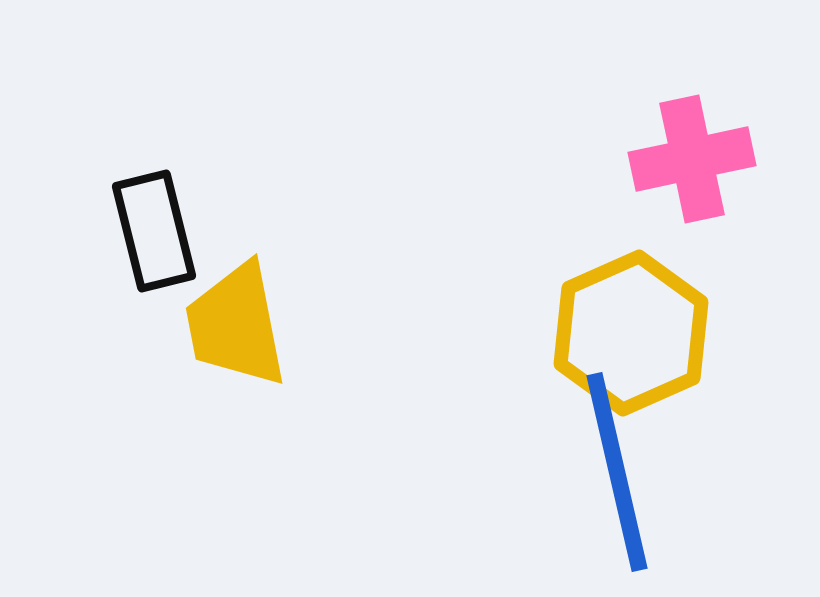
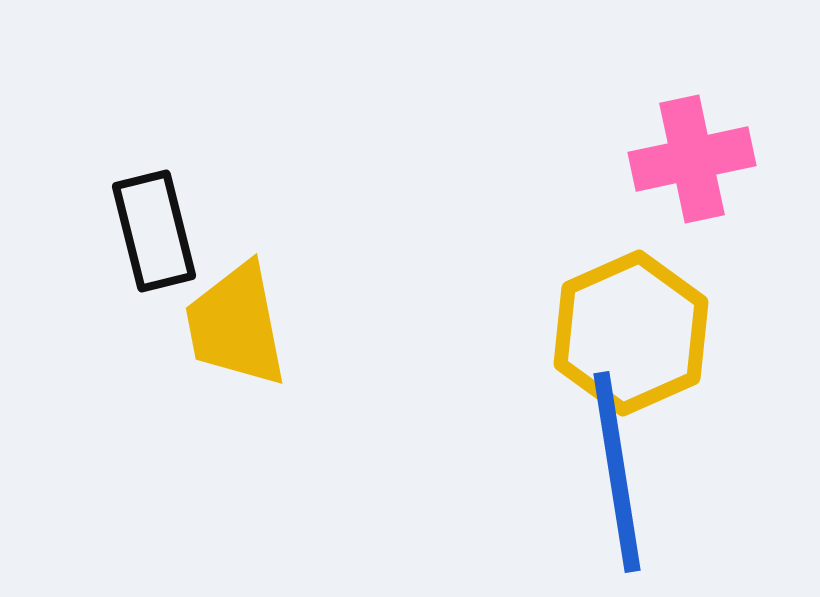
blue line: rotated 4 degrees clockwise
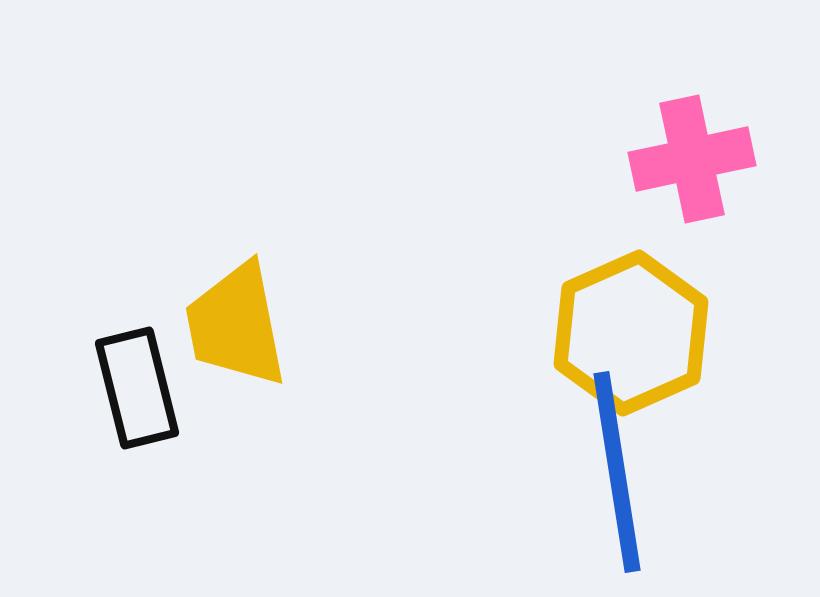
black rectangle: moved 17 px left, 157 px down
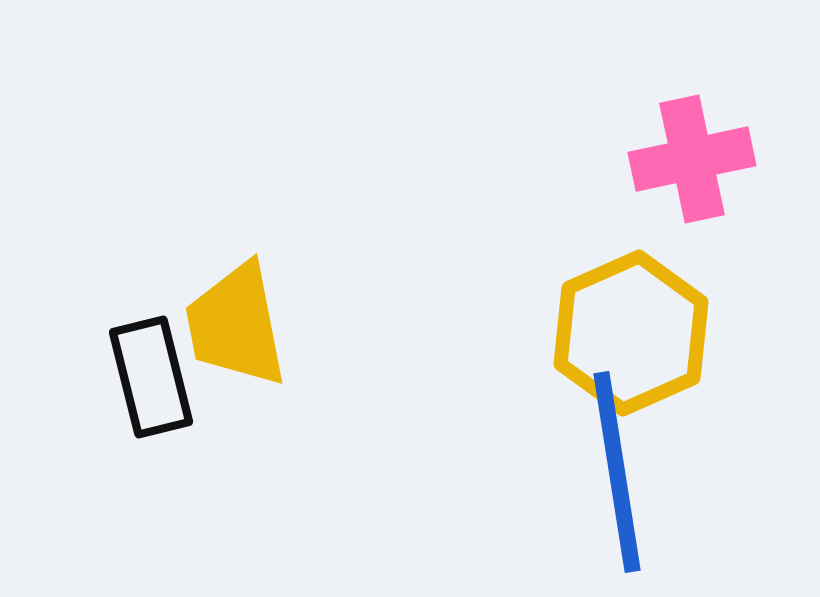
black rectangle: moved 14 px right, 11 px up
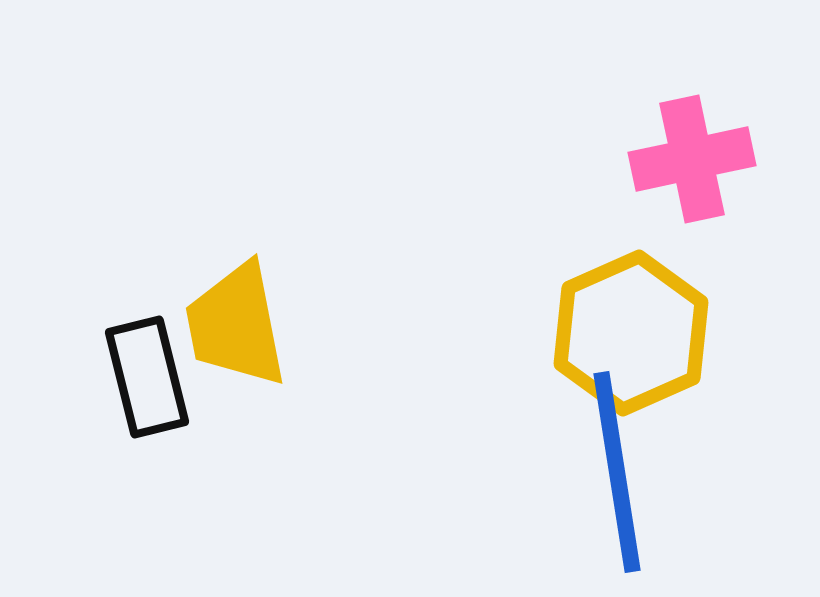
black rectangle: moved 4 px left
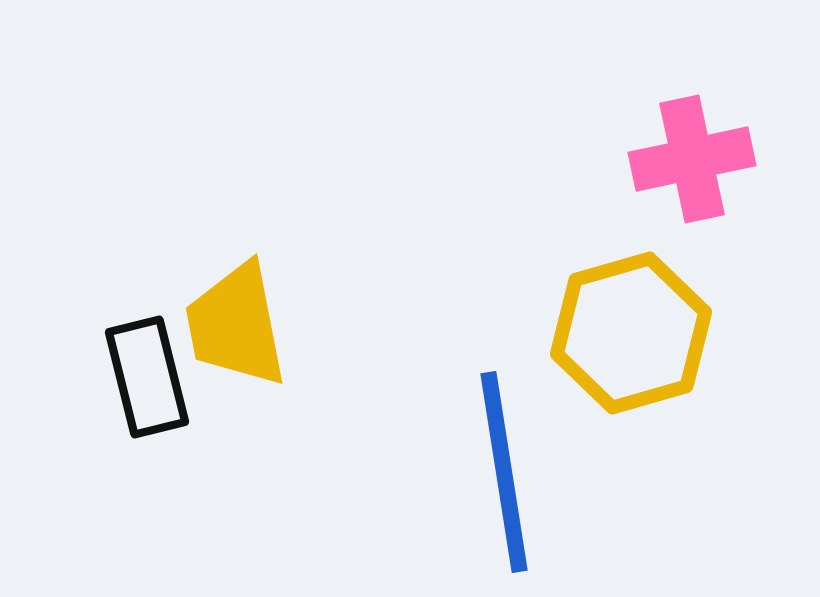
yellow hexagon: rotated 8 degrees clockwise
blue line: moved 113 px left
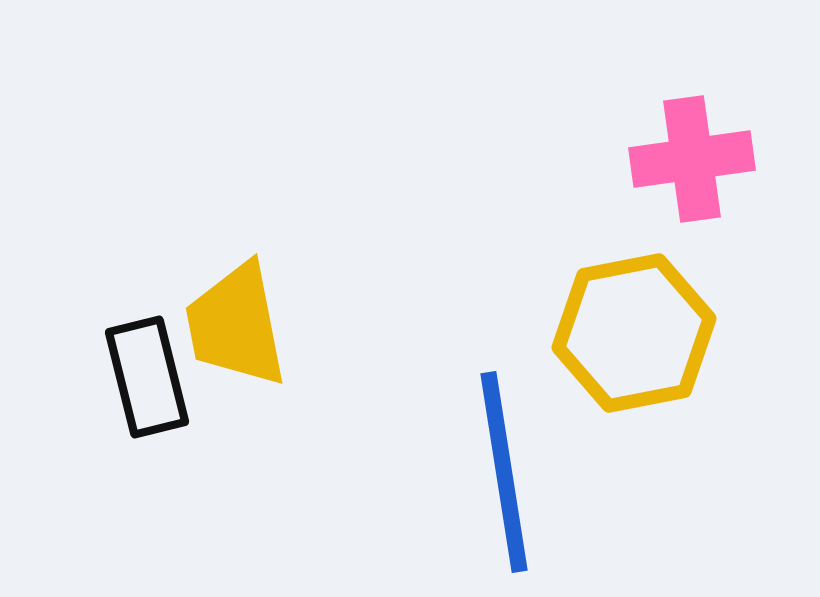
pink cross: rotated 4 degrees clockwise
yellow hexagon: moved 3 px right; rotated 5 degrees clockwise
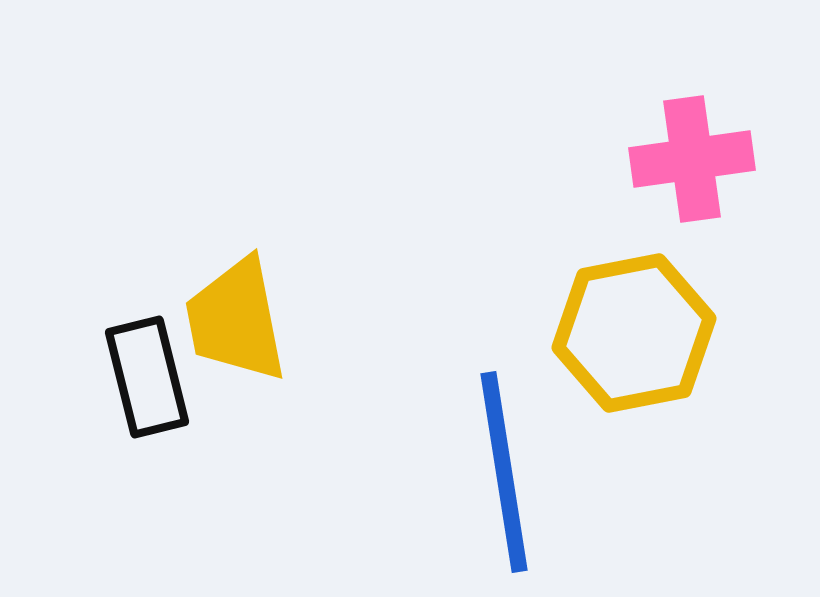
yellow trapezoid: moved 5 px up
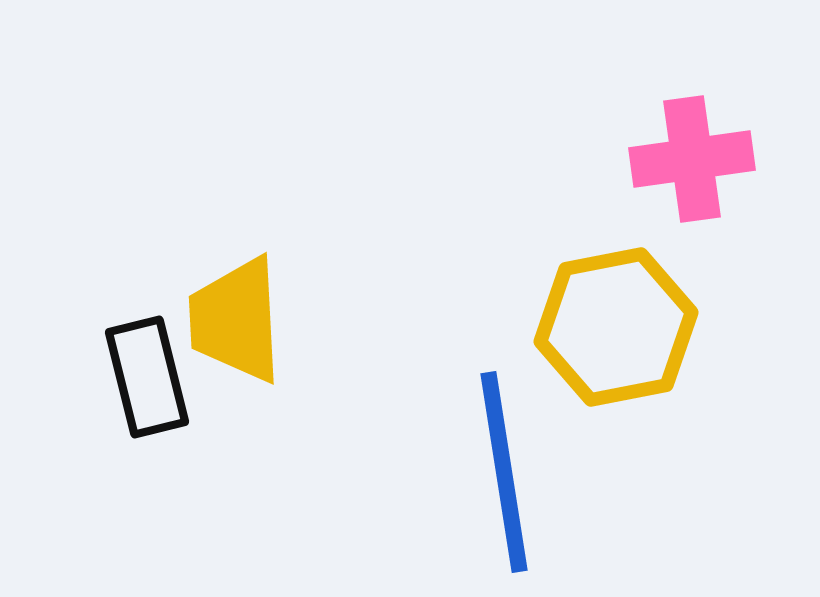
yellow trapezoid: rotated 8 degrees clockwise
yellow hexagon: moved 18 px left, 6 px up
